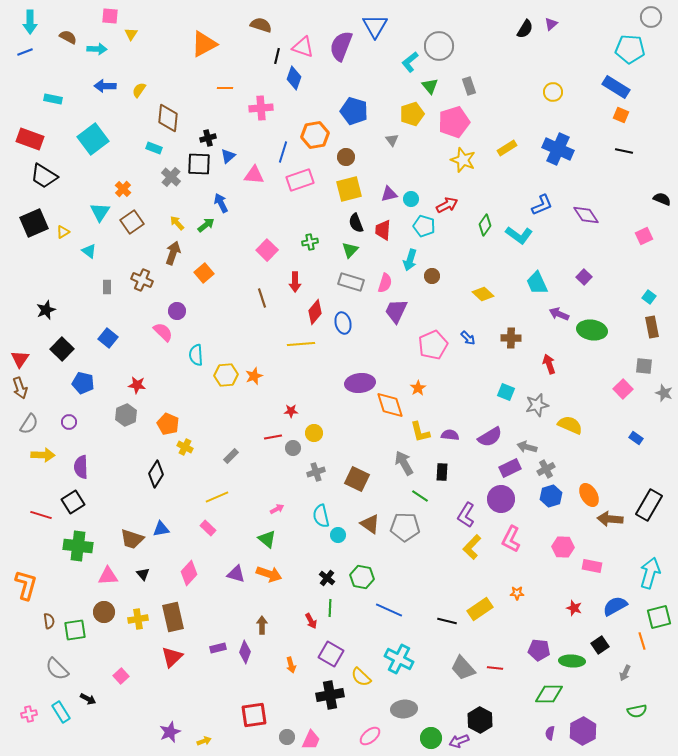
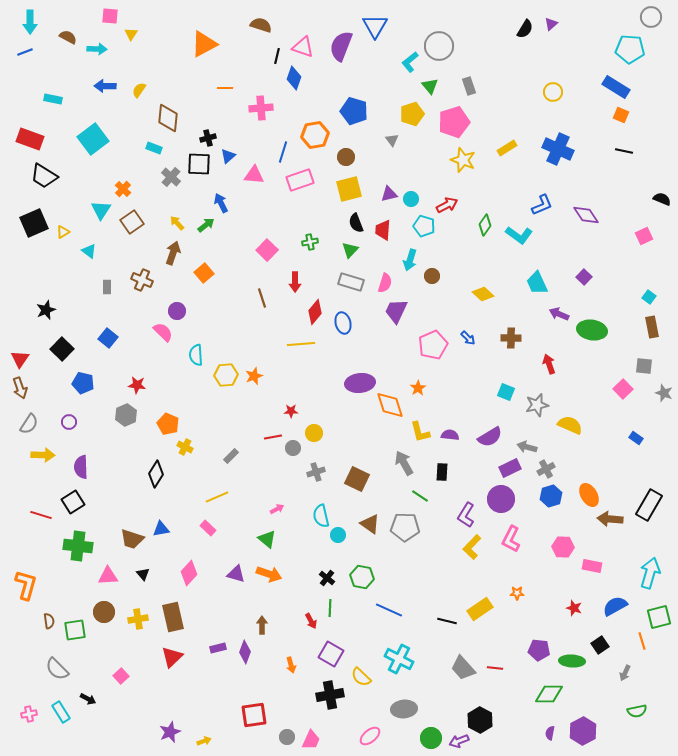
cyan triangle at (100, 212): moved 1 px right, 2 px up
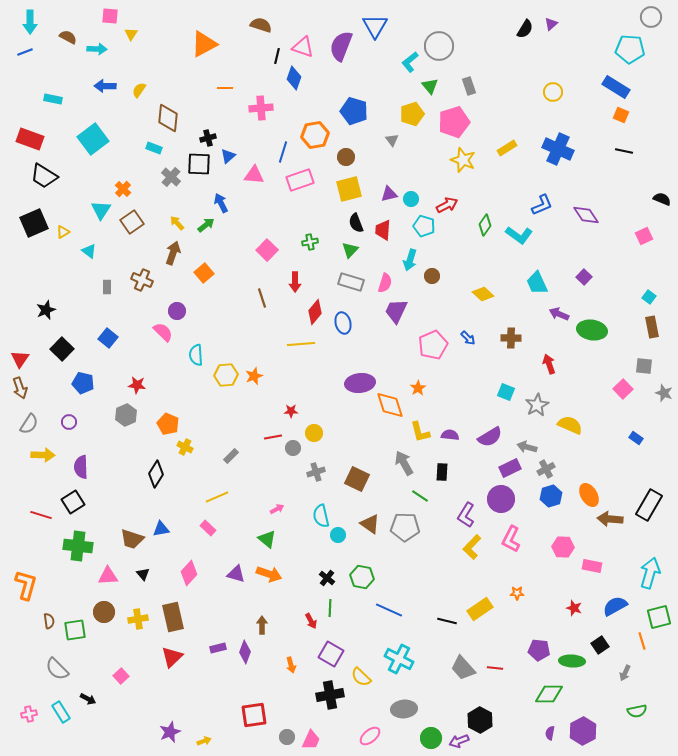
gray star at (537, 405): rotated 15 degrees counterclockwise
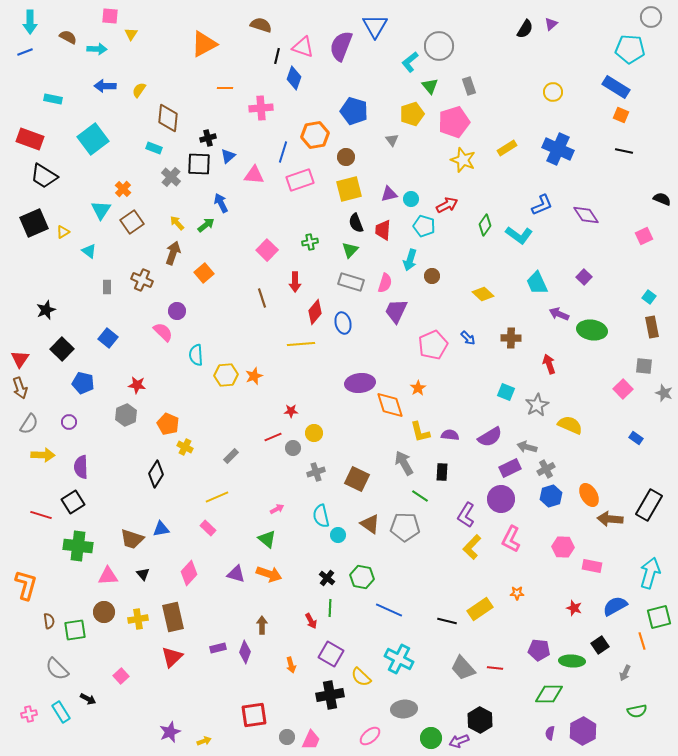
red line at (273, 437): rotated 12 degrees counterclockwise
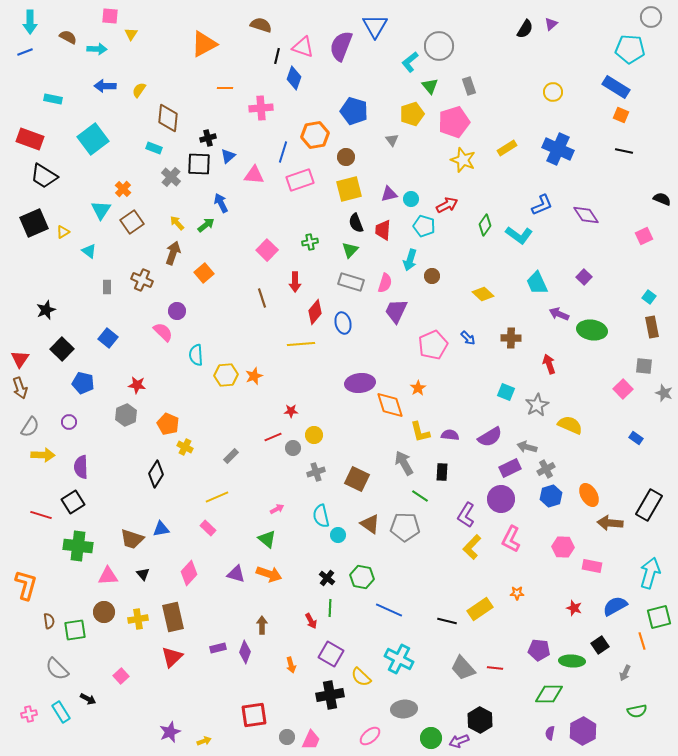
gray semicircle at (29, 424): moved 1 px right, 3 px down
yellow circle at (314, 433): moved 2 px down
brown arrow at (610, 519): moved 4 px down
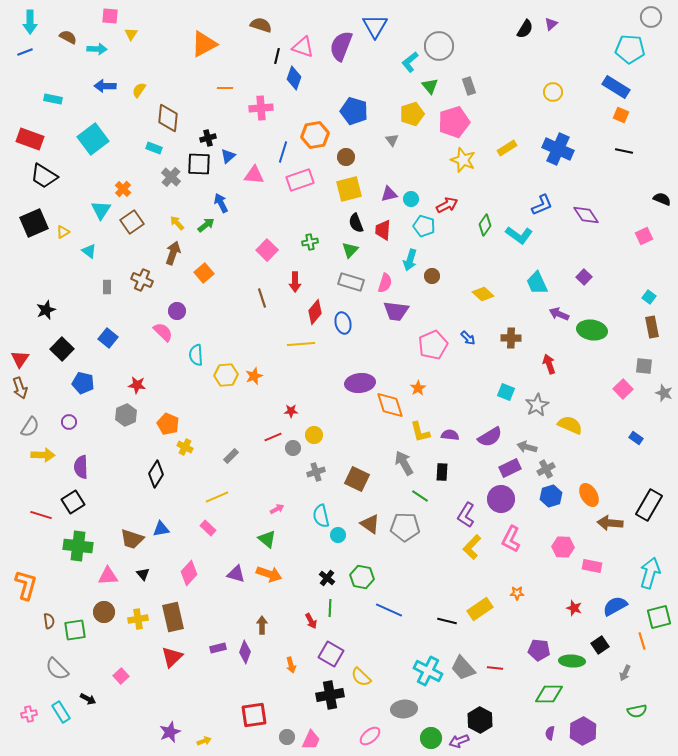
purple trapezoid at (396, 311): rotated 108 degrees counterclockwise
cyan cross at (399, 659): moved 29 px right, 12 px down
